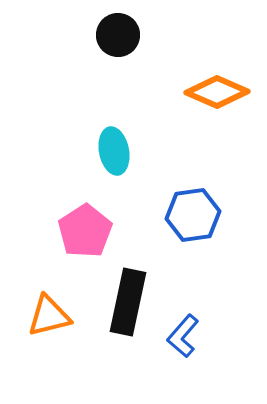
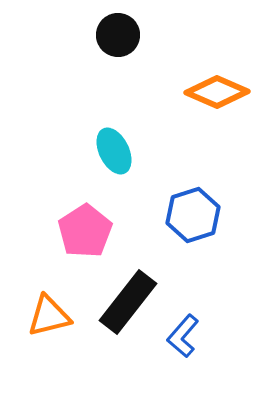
cyan ellipse: rotated 15 degrees counterclockwise
blue hexagon: rotated 10 degrees counterclockwise
black rectangle: rotated 26 degrees clockwise
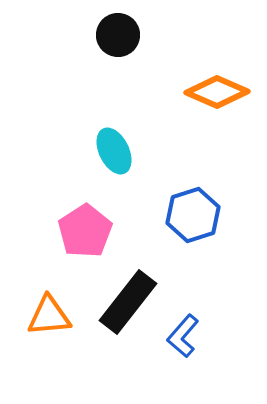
orange triangle: rotated 9 degrees clockwise
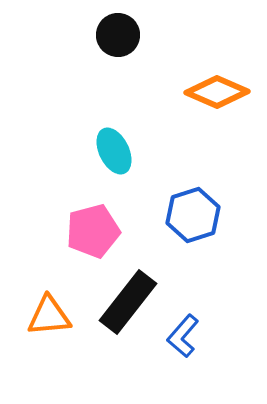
pink pentagon: moved 8 px right; rotated 18 degrees clockwise
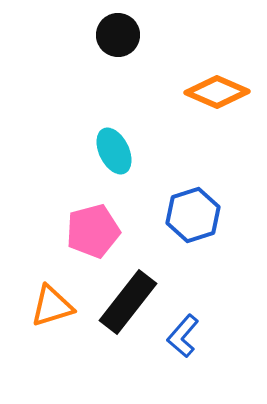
orange triangle: moved 3 px right, 10 px up; rotated 12 degrees counterclockwise
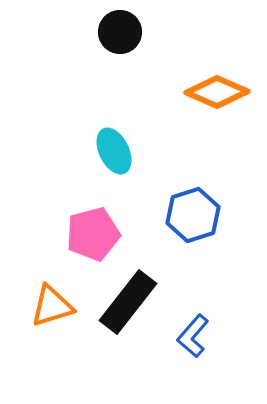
black circle: moved 2 px right, 3 px up
pink pentagon: moved 3 px down
blue L-shape: moved 10 px right
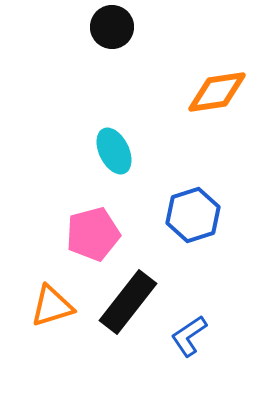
black circle: moved 8 px left, 5 px up
orange diamond: rotated 32 degrees counterclockwise
blue L-shape: moved 4 px left; rotated 15 degrees clockwise
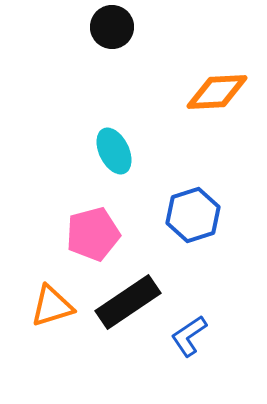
orange diamond: rotated 6 degrees clockwise
black rectangle: rotated 18 degrees clockwise
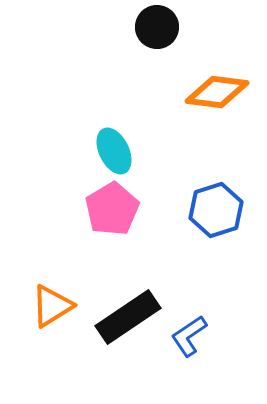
black circle: moved 45 px right
orange diamond: rotated 10 degrees clockwise
blue hexagon: moved 23 px right, 5 px up
pink pentagon: moved 19 px right, 25 px up; rotated 16 degrees counterclockwise
black rectangle: moved 15 px down
orange triangle: rotated 15 degrees counterclockwise
